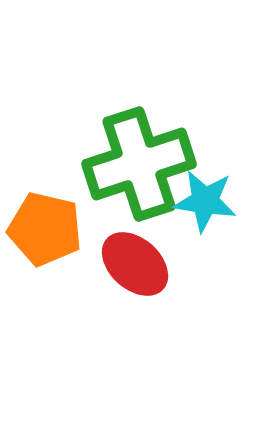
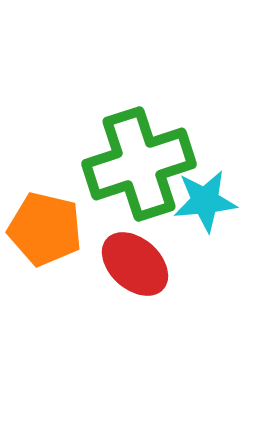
cyan star: rotated 14 degrees counterclockwise
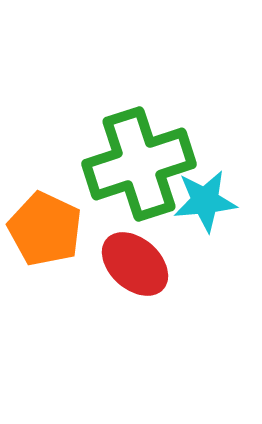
orange pentagon: rotated 12 degrees clockwise
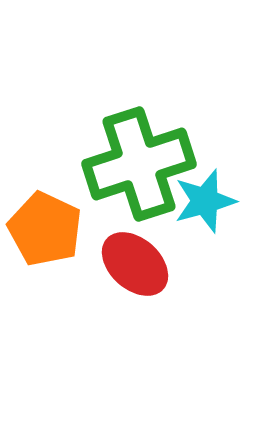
cyan star: rotated 10 degrees counterclockwise
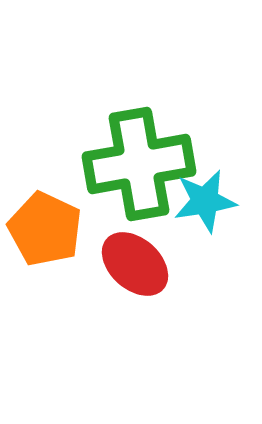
green cross: rotated 8 degrees clockwise
cyan star: rotated 6 degrees clockwise
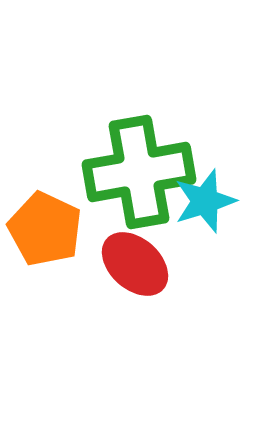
green cross: moved 8 px down
cyan star: rotated 8 degrees counterclockwise
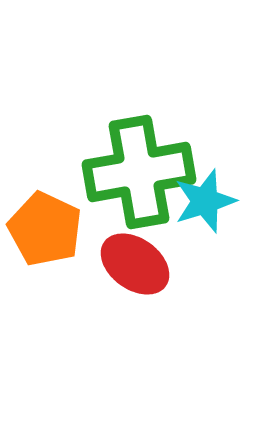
red ellipse: rotated 6 degrees counterclockwise
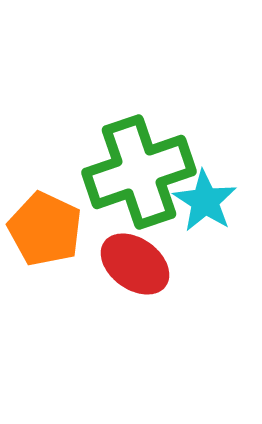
green cross: rotated 9 degrees counterclockwise
cyan star: rotated 22 degrees counterclockwise
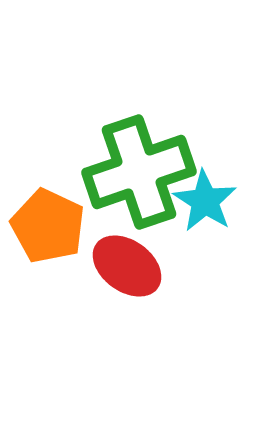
orange pentagon: moved 3 px right, 3 px up
red ellipse: moved 8 px left, 2 px down
